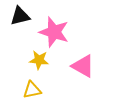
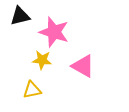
yellow star: moved 3 px right
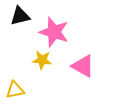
yellow triangle: moved 17 px left
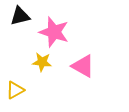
yellow star: moved 2 px down
yellow triangle: rotated 18 degrees counterclockwise
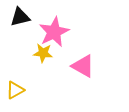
black triangle: moved 1 px down
pink star: rotated 28 degrees clockwise
yellow star: moved 1 px right, 9 px up
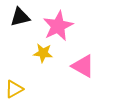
pink star: moved 4 px right, 6 px up
yellow triangle: moved 1 px left, 1 px up
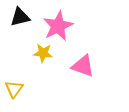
pink triangle: rotated 10 degrees counterclockwise
yellow triangle: rotated 24 degrees counterclockwise
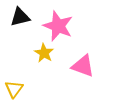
pink star: rotated 24 degrees counterclockwise
yellow star: moved 1 px right; rotated 24 degrees clockwise
